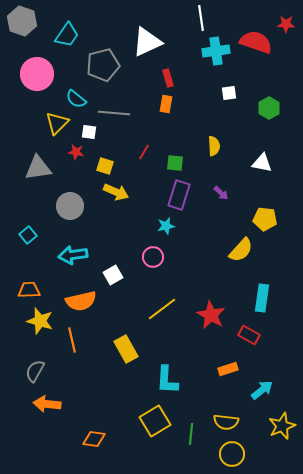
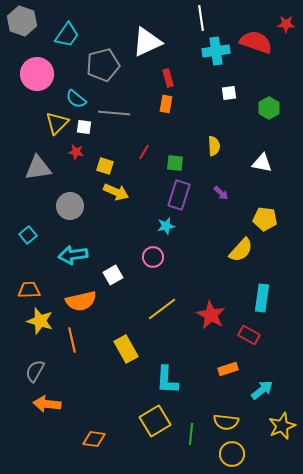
white square at (89, 132): moved 5 px left, 5 px up
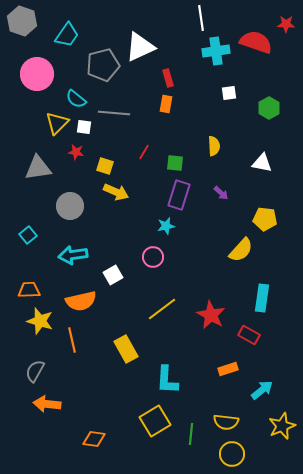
white triangle at (147, 42): moved 7 px left, 5 px down
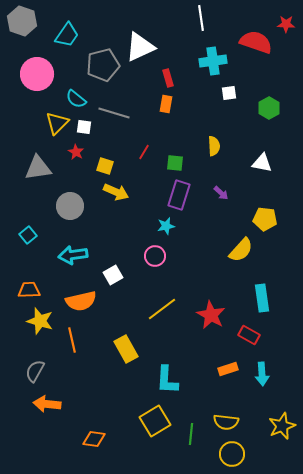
cyan cross at (216, 51): moved 3 px left, 10 px down
gray line at (114, 113): rotated 12 degrees clockwise
red star at (76, 152): rotated 21 degrees clockwise
pink circle at (153, 257): moved 2 px right, 1 px up
cyan rectangle at (262, 298): rotated 16 degrees counterclockwise
cyan arrow at (262, 390): moved 16 px up; rotated 125 degrees clockwise
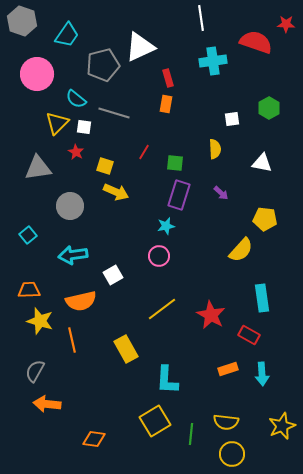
white square at (229, 93): moved 3 px right, 26 px down
yellow semicircle at (214, 146): moved 1 px right, 3 px down
pink circle at (155, 256): moved 4 px right
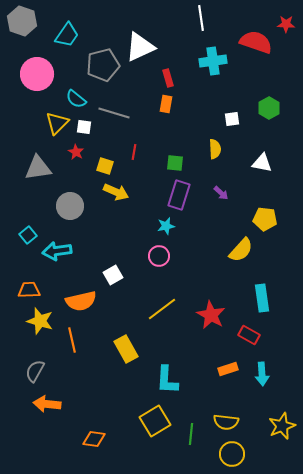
red line at (144, 152): moved 10 px left; rotated 21 degrees counterclockwise
cyan arrow at (73, 255): moved 16 px left, 4 px up
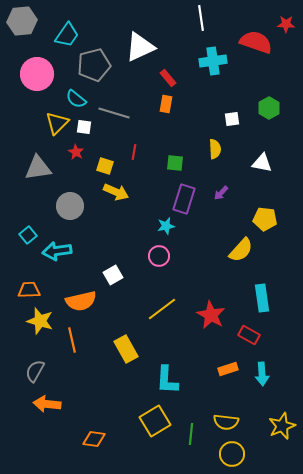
gray hexagon at (22, 21): rotated 24 degrees counterclockwise
gray pentagon at (103, 65): moved 9 px left
red rectangle at (168, 78): rotated 24 degrees counterclockwise
purple arrow at (221, 193): rotated 91 degrees clockwise
purple rectangle at (179, 195): moved 5 px right, 4 px down
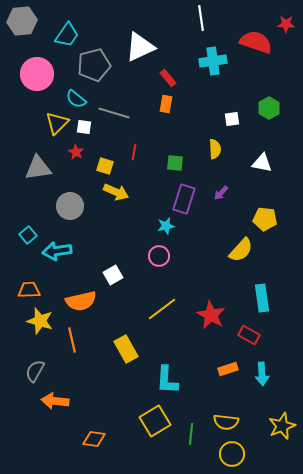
orange arrow at (47, 404): moved 8 px right, 3 px up
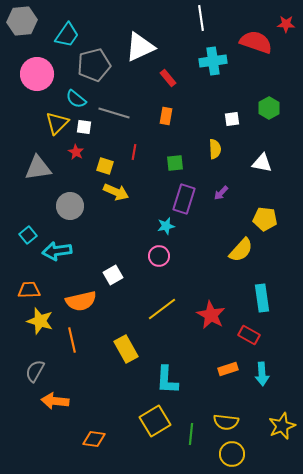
orange rectangle at (166, 104): moved 12 px down
green square at (175, 163): rotated 12 degrees counterclockwise
